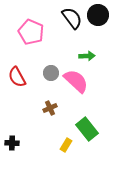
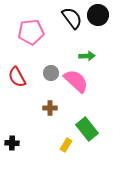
pink pentagon: rotated 30 degrees counterclockwise
brown cross: rotated 24 degrees clockwise
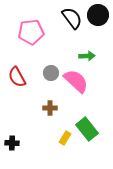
yellow rectangle: moved 1 px left, 7 px up
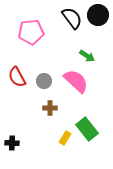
green arrow: rotated 35 degrees clockwise
gray circle: moved 7 px left, 8 px down
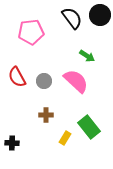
black circle: moved 2 px right
brown cross: moved 4 px left, 7 px down
green rectangle: moved 2 px right, 2 px up
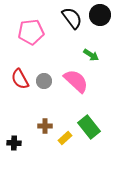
green arrow: moved 4 px right, 1 px up
red semicircle: moved 3 px right, 2 px down
brown cross: moved 1 px left, 11 px down
yellow rectangle: rotated 16 degrees clockwise
black cross: moved 2 px right
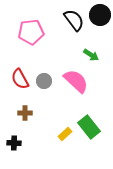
black semicircle: moved 2 px right, 2 px down
brown cross: moved 20 px left, 13 px up
yellow rectangle: moved 4 px up
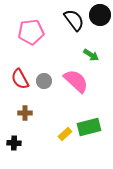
green rectangle: rotated 65 degrees counterclockwise
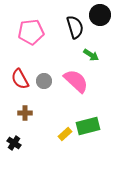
black semicircle: moved 1 px right, 7 px down; rotated 20 degrees clockwise
green rectangle: moved 1 px left, 1 px up
black cross: rotated 32 degrees clockwise
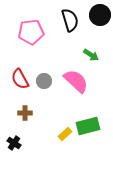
black semicircle: moved 5 px left, 7 px up
